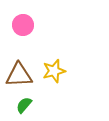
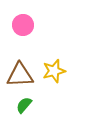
brown triangle: moved 1 px right
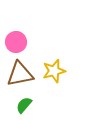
pink circle: moved 7 px left, 17 px down
brown triangle: moved 1 px up; rotated 8 degrees counterclockwise
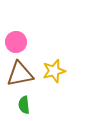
green semicircle: rotated 48 degrees counterclockwise
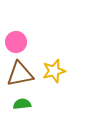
green semicircle: moved 2 px left, 1 px up; rotated 90 degrees clockwise
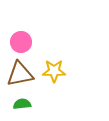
pink circle: moved 5 px right
yellow star: rotated 15 degrees clockwise
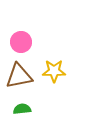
brown triangle: moved 1 px left, 2 px down
green semicircle: moved 5 px down
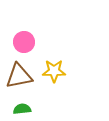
pink circle: moved 3 px right
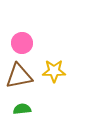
pink circle: moved 2 px left, 1 px down
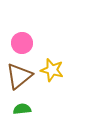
yellow star: moved 2 px left, 1 px up; rotated 15 degrees clockwise
brown triangle: rotated 28 degrees counterclockwise
